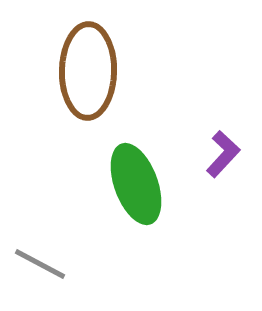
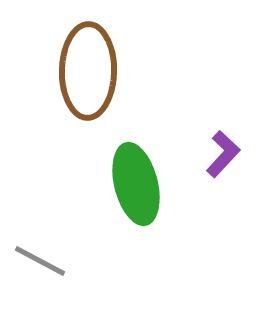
green ellipse: rotated 6 degrees clockwise
gray line: moved 3 px up
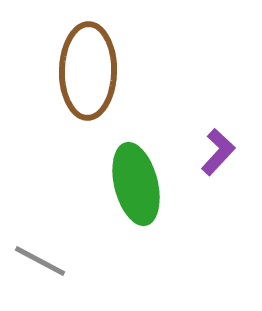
purple L-shape: moved 5 px left, 2 px up
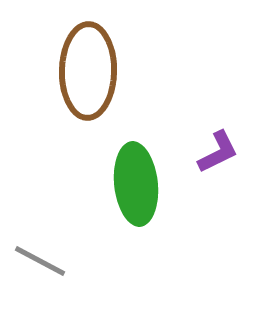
purple L-shape: rotated 21 degrees clockwise
green ellipse: rotated 8 degrees clockwise
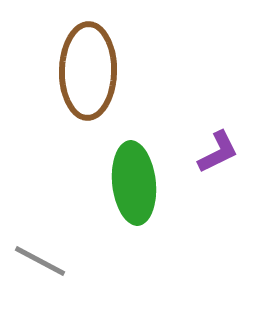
green ellipse: moved 2 px left, 1 px up
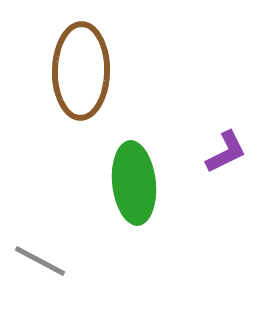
brown ellipse: moved 7 px left
purple L-shape: moved 8 px right
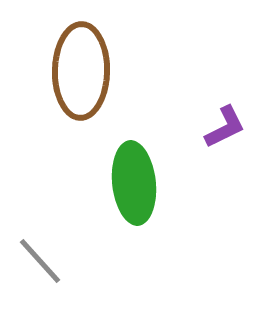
purple L-shape: moved 1 px left, 25 px up
gray line: rotated 20 degrees clockwise
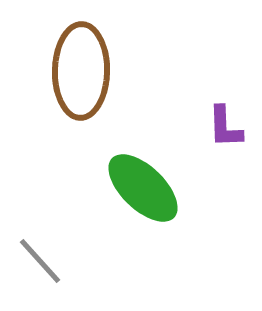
purple L-shape: rotated 114 degrees clockwise
green ellipse: moved 9 px right, 5 px down; rotated 40 degrees counterclockwise
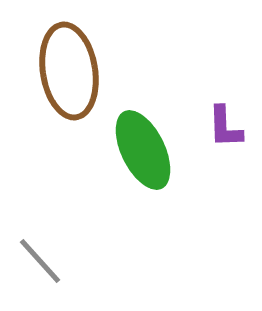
brown ellipse: moved 12 px left; rotated 10 degrees counterclockwise
green ellipse: moved 38 px up; rotated 20 degrees clockwise
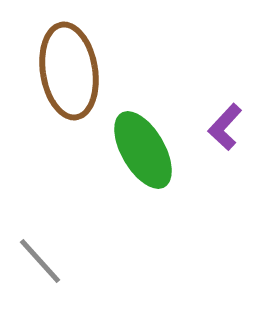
purple L-shape: rotated 45 degrees clockwise
green ellipse: rotated 4 degrees counterclockwise
